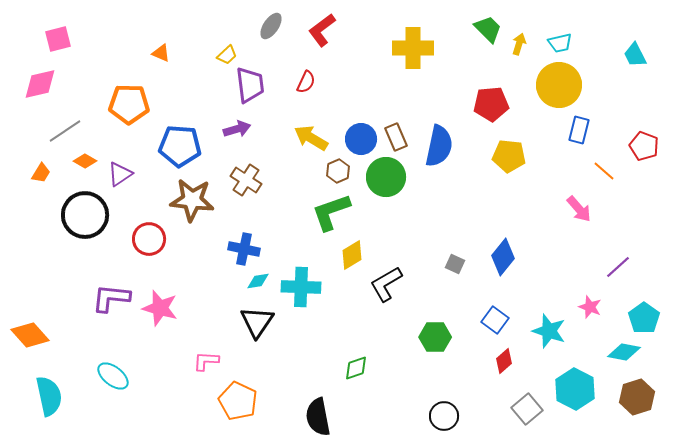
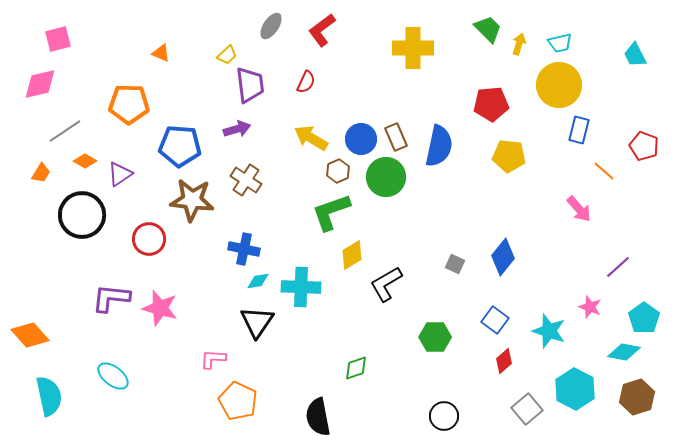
black circle at (85, 215): moved 3 px left
pink L-shape at (206, 361): moved 7 px right, 2 px up
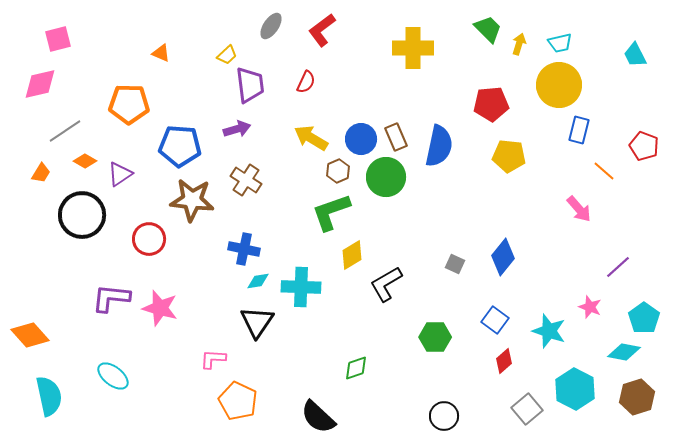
black semicircle at (318, 417): rotated 36 degrees counterclockwise
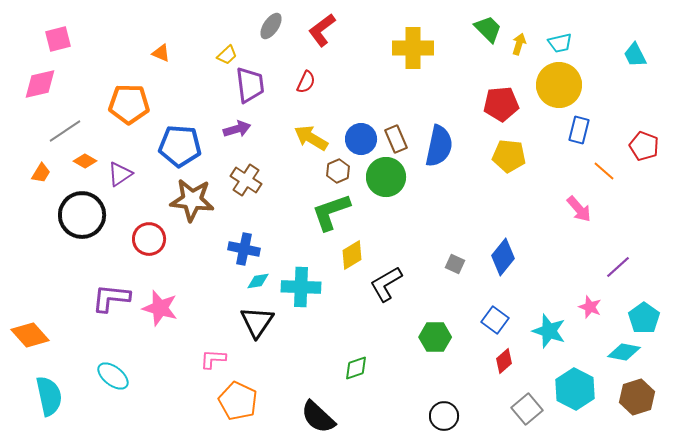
red pentagon at (491, 104): moved 10 px right
brown rectangle at (396, 137): moved 2 px down
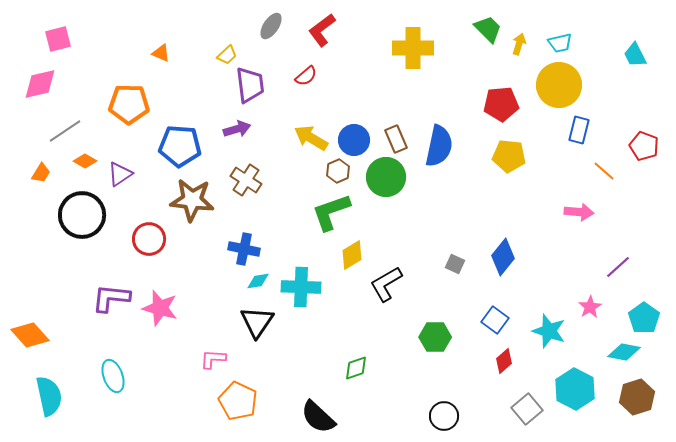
red semicircle at (306, 82): moved 6 px up; rotated 25 degrees clockwise
blue circle at (361, 139): moved 7 px left, 1 px down
pink arrow at (579, 209): moved 3 px down; rotated 44 degrees counterclockwise
pink star at (590, 307): rotated 20 degrees clockwise
cyan ellipse at (113, 376): rotated 32 degrees clockwise
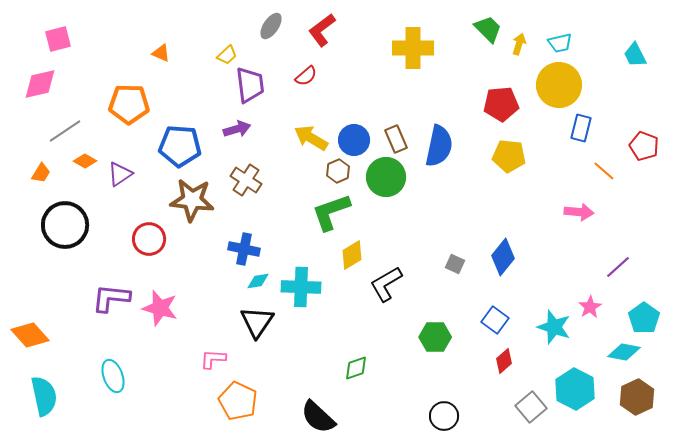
blue rectangle at (579, 130): moved 2 px right, 2 px up
black circle at (82, 215): moved 17 px left, 10 px down
cyan star at (549, 331): moved 5 px right, 4 px up
cyan semicircle at (49, 396): moved 5 px left
brown hexagon at (637, 397): rotated 8 degrees counterclockwise
gray square at (527, 409): moved 4 px right, 2 px up
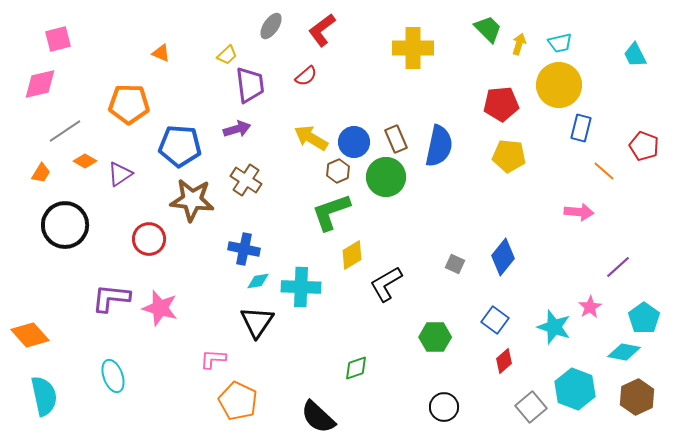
blue circle at (354, 140): moved 2 px down
cyan hexagon at (575, 389): rotated 6 degrees counterclockwise
black circle at (444, 416): moved 9 px up
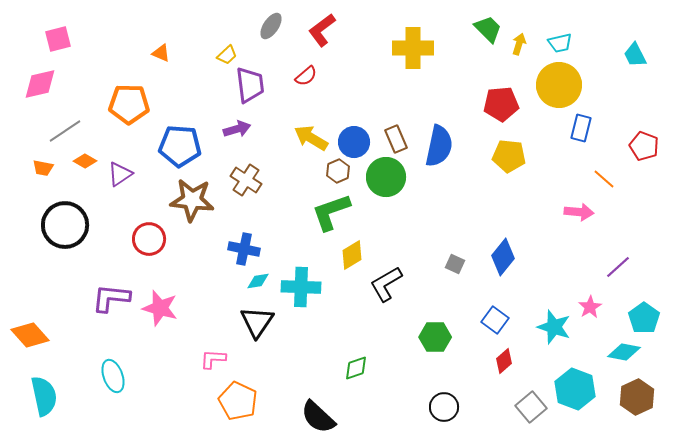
orange line at (604, 171): moved 8 px down
orange trapezoid at (41, 173): moved 2 px right, 5 px up; rotated 70 degrees clockwise
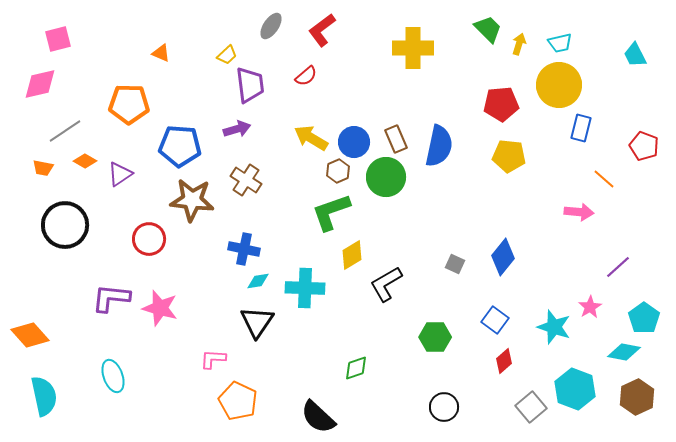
cyan cross at (301, 287): moved 4 px right, 1 px down
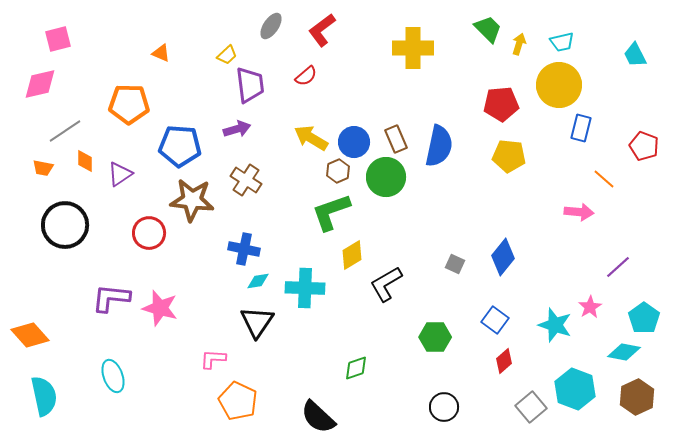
cyan trapezoid at (560, 43): moved 2 px right, 1 px up
orange diamond at (85, 161): rotated 60 degrees clockwise
red circle at (149, 239): moved 6 px up
cyan star at (554, 327): moved 1 px right, 2 px up
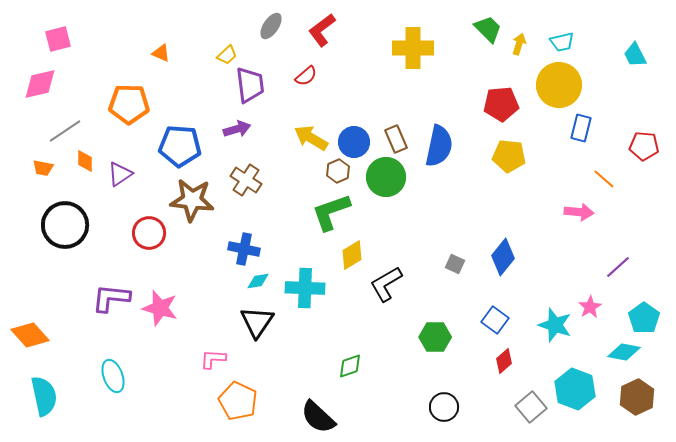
red pentagon at (644, 146): rotated 16 degrees counterclockwise
green diamond at (356, 368): moved 6 px left, 2 px up
